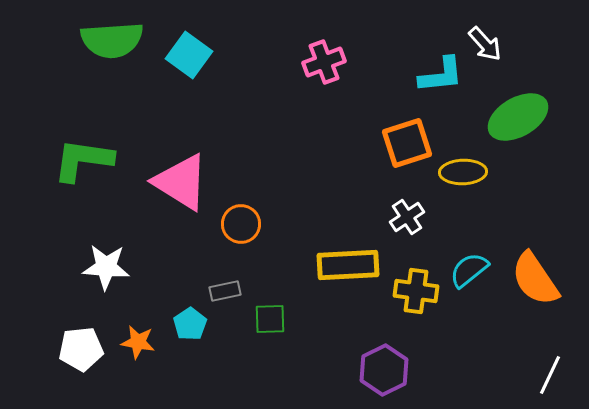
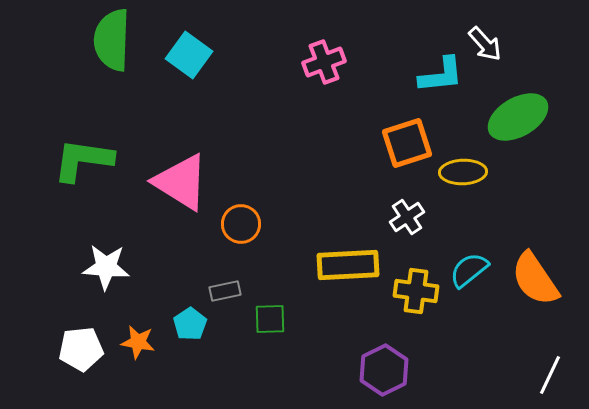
green semicircle: rotated 96 degrees clockwise
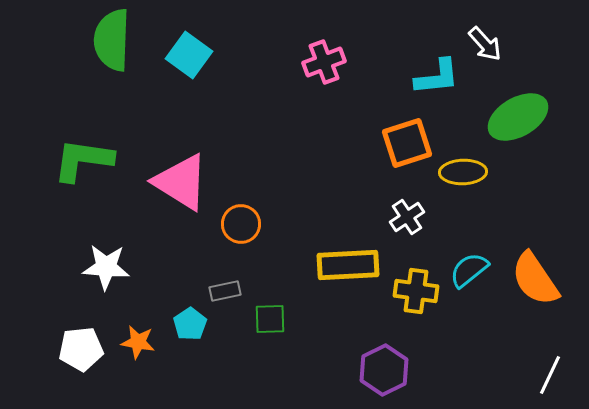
cyan L-shape: moved 4 px left, 2 px down
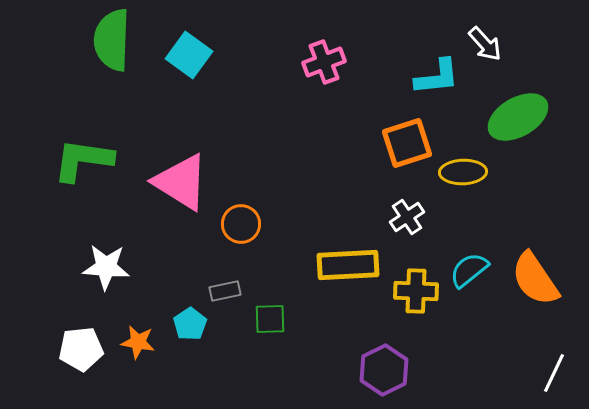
yellow cross: rotated 6 degrees counterclockwise
white line: moved 4 px right, 2 px up
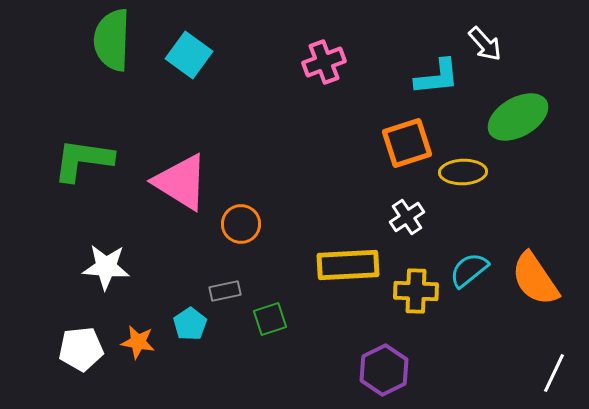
green square: rotated 16 degrees counterclockwise
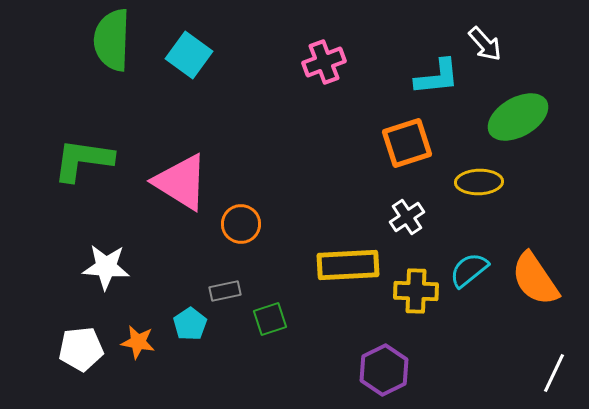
yellow ellipse: moved 16 px right, 10 px down
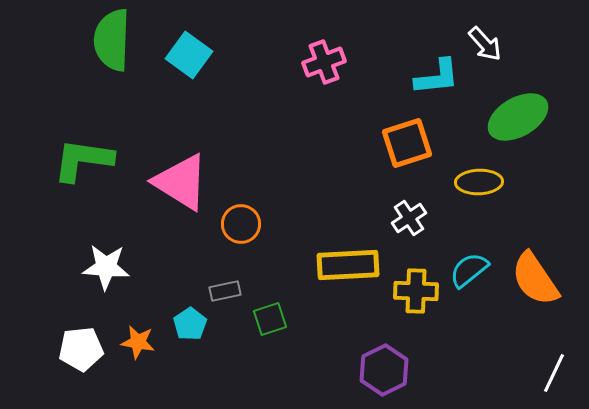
white cross: moved 2 px right, 1 px down
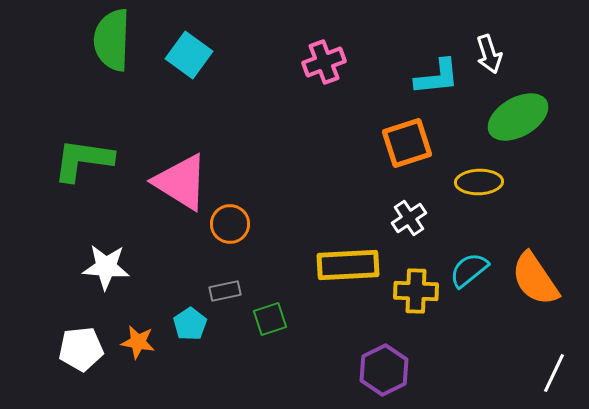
white arrow: moved 4 px right, 10 px down; rotated 24 degrees clockwise
orange circle: moved 11 px left
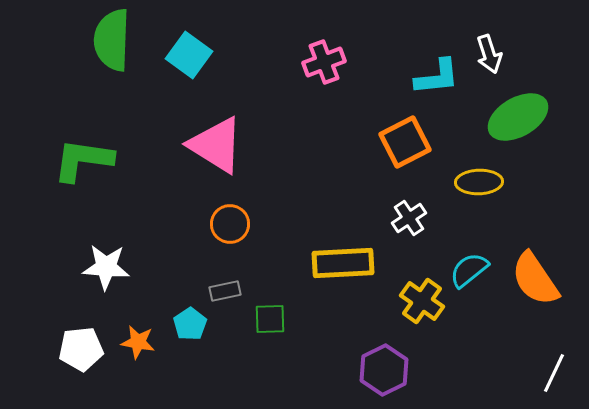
orange square: moved 2 px left, 1 px up; rotated 9 degrees counterclockwise
pink triangle: moved 35 px right, 37 px up
yellow rectangle: moved 5 px left, 2 px up
yellow cross: moved 6 px right, 10 px down; rotated 33 degrees clockwise
green square: rotated 16 degrees clockwise
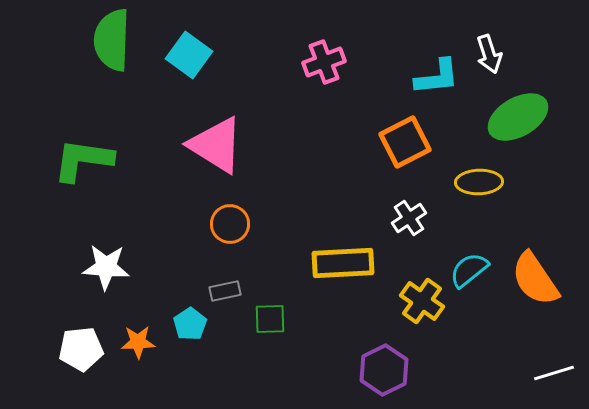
orange star: rotated 12 degrees counterclockwise
white line: rotated 48 degrees clockwise
